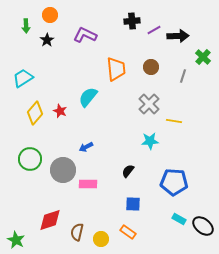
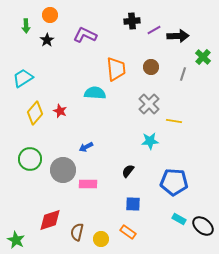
gray line: moved 2 px up
cyan semicircle: moved 7 px right, 4 px up; rotated 55 degrees clockwise
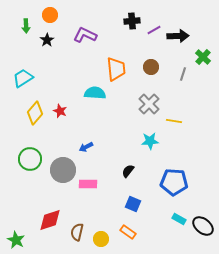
blue square: rotated 21 degrees clockwise
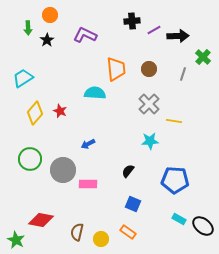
green arrow: moved 2 px right, 2 px down
brown circle: moved 2 px left, 2 px down
blue arrow: moved 2 px right, 3 px up
blue pentagon: moved 1 px right, 2 px up
red diamond: moved 9 px left; rotated 30 degrees clockwise
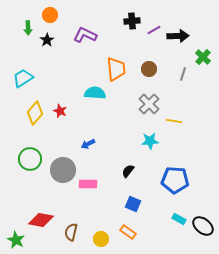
brown semicircle: moved 6 px left
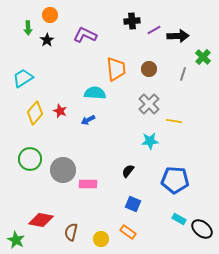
blue arrow: moved 24 px up
black ellipse: moved 1 px left, 3 px down
